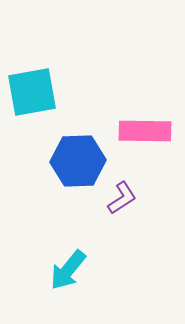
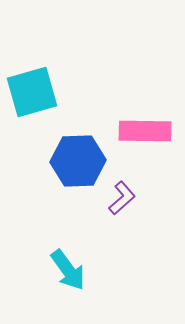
cyan square: rotated 6 degrees counterclockwise
purple L-shape: rotated 8 degrees counterclockwise
cyan arrow: rotated 75 degrees counterclockwise
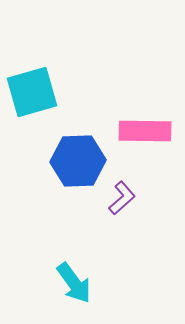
cyan arrow: moved 6 px right, 13 px down
